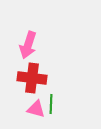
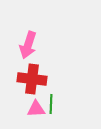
red cross: moved 1 px down
pink triangle: rotated 18 degrees counterclockwise
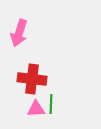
pink arrow: moved 9 px left, 12 px up
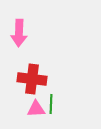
pink arrow: rotated 16 degrees counterclockwise
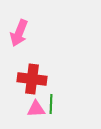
pink arrow: rotated 20 degrees clockwise
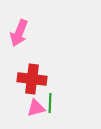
green line: moved 1 px left, 1 px up
pink triangle: moved 1 px up; rotated 12 degrees counterclockwise
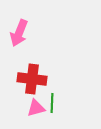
green line: moved 2 px right
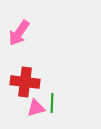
pink arrow: rotated 12 degrees clockwise
red cross: moved 7 px left, 3 px down
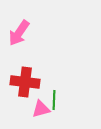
green line: moved 2 px right, 3 px up
pink triangle: moved 5 px right, 1 px down
